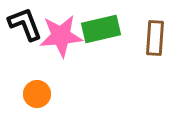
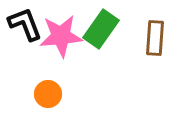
green rectangle: rotated 42 degrees counterclockwise
orange circle: moved 11 px right
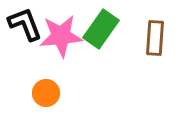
orange circle: moved 2 px left, 1 px up
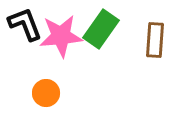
brown rectangle: moved 2 px down
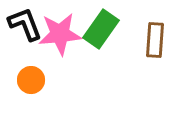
pink star: moved 1 px left, 2 px up
orange circle: moved 15 px left, 13 px up
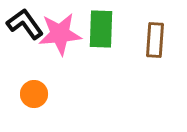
black L-shape: rotated 15 degrees counterclockwise
green rectangle: rotated 33 degrees counterclockwise
orange circle: moved 3 px right, 14 px down
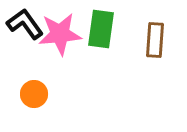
green rectangle: rotated 6 degrees clockwise
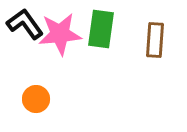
orange circle: moved 2 px right, 5 px down
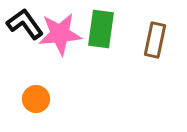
brown rectangle: rotated 8 degrees clockwise
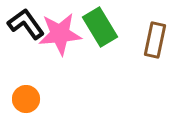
black L-shape: moved 1 px right
green rectangle: moved 1 px left, 2 px up; rotated 39 degrees counterclockwise
orange circle: moved 10 px left
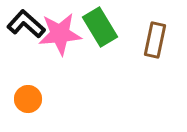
black L-shape: rotated 12 degrees counterclockwise
orange circle: moved 2 px right
